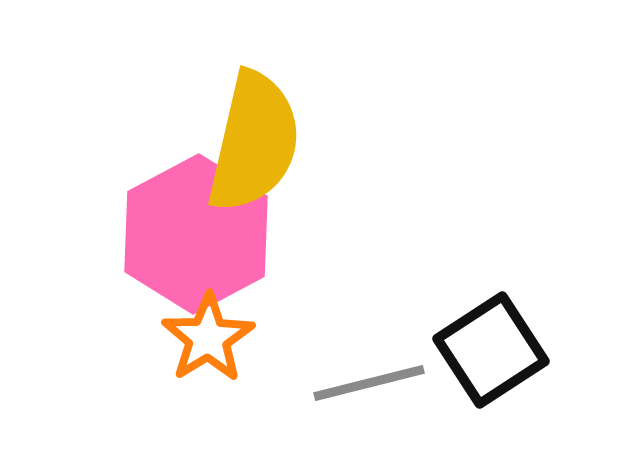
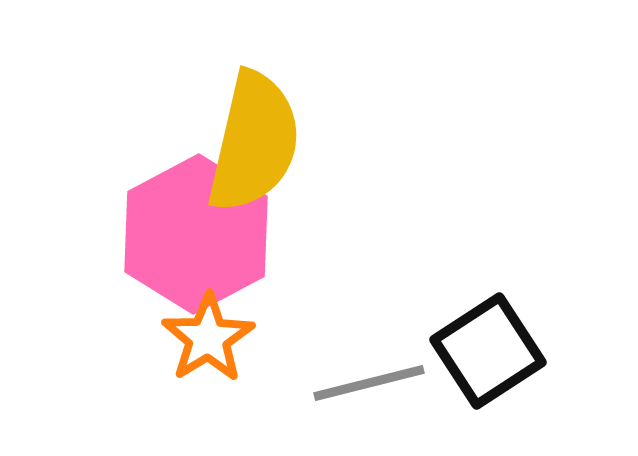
black square: moved 3 px left, 1 px down
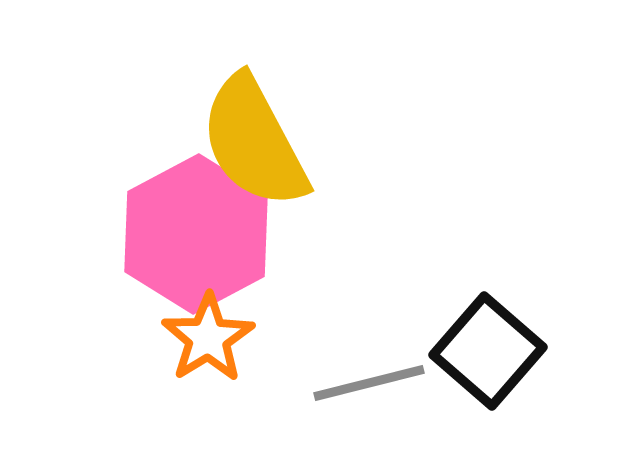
yellow semicircle: rotated 139 degrees clockwise
black square: rotated 16 degrees counterclockwise
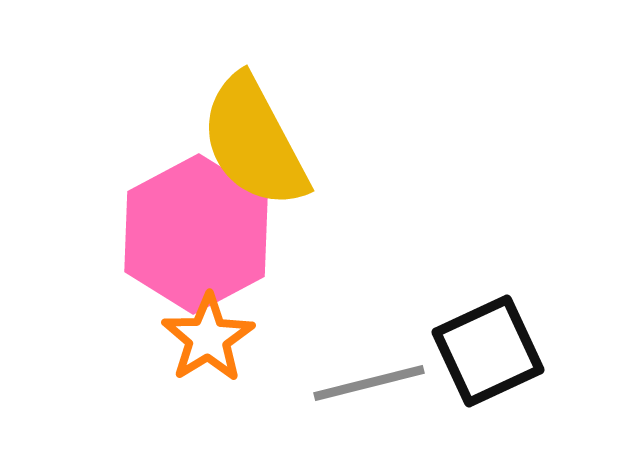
black square: rotated 24 degrees clockwise
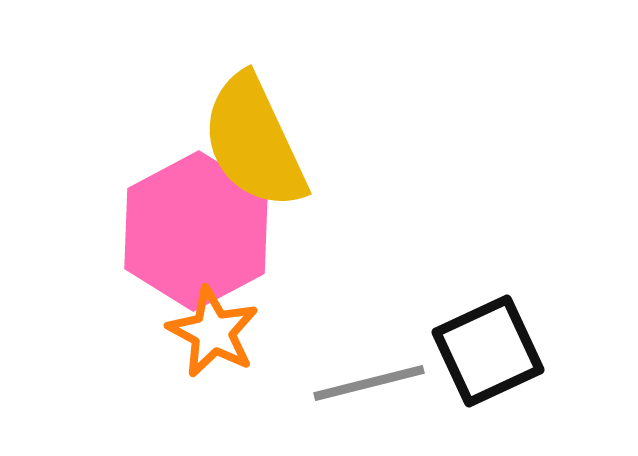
yellow semicircle: rotated 3 degrees clockwise
pink hexagon: moved 3 px up
orange star: moved 5 px right, 6 px up; rotated 12 degrees counterclockwise
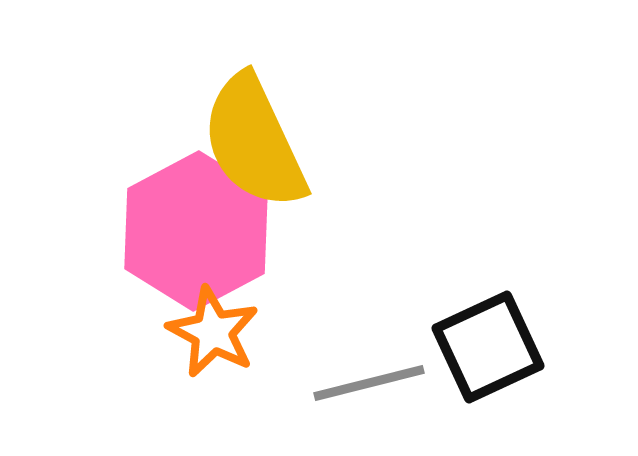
black square: moved 4 px up
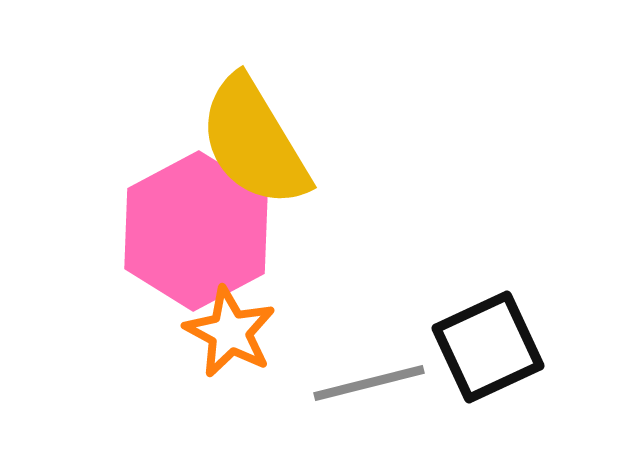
yellow semicircle: rotated 6 degrees counterclockwise
orange star: moved 17 px right
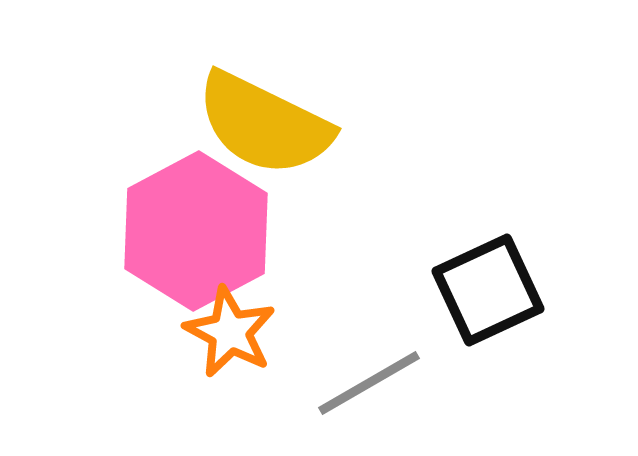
yellow semicircle: moved 10 px right, 18 px up; rotated 33 degrees counterclockwise
black square: moved 57 px up
gray line: rotated 16 degrees counterclockwise
